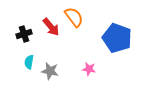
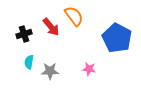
orange semicircle: moved 1 px up
blue pentagon: rotated 8 degrees clockwise
gray star: rotated 12 degrees counterclockwise
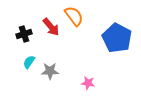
cyan semicircle: rotated 24 degrees clockwise
pink star: moved 1 px left, 14 px down
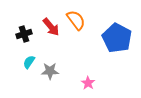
orange semicircle: moved 2 px right, 4 px down
pink star: rotated 24 degrees clockwise
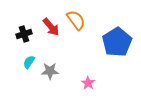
blue pentagon: moved 4 px down; rotated 12 degrees clockwise
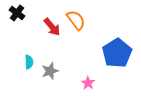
red arrow: moved 1 px right
black cross: moved 7 px left, 21 px up; rotated 35 degrees counterclockwise
blue pentagon: moved 11 px down
cyan semicircle: rotated 144 degrees clockwise
gray star: rotated 18 degrees counterclockwise
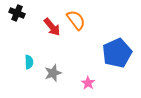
black cross: rotated 14 degrees counterclockwise
blue pentagon: rotated 8 degrees clockwise
gray star: moved 3 px right, 2 px down
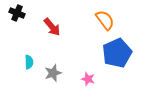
orange semicircle: moved 29 px right
pink star: moved 4 px up; rotated 16 degrees counterclockwise
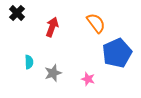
black cross: rotated 21 degrees clockwise
orange semicircle: moved 9 px left, 3 px down
red arrow: rotated 120 degrees counterclockwise
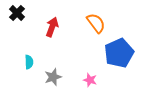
blue pentagon: moved 2 px right
gray star: moved 4 px down
pink star: moved 2 px right, 1 px down
